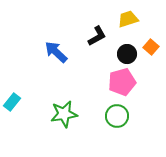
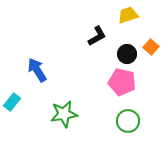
yellow trapezoid: moved 4 px up
blue arrow: moved 19 px left, 18 px down; rotated 15 degrees clockwise
pink pentagon: rotated 28 degrees clockwise
green circle: moved 11 px right, 5 px down
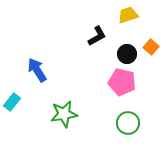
green circle: moved 2 px down
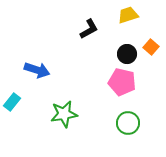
black L-shape: moved 8 px left, 7 px up
blue arrow: rotated 140 degrees clockwise
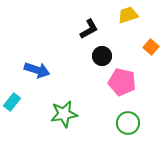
black circle: moved 25 px left, 2 px down
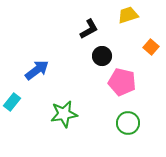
blue arrow: rotated 55 degrees counterclockwise
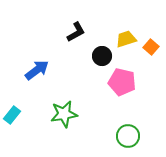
yellow trapezoid: moved 2 px left, 24 px down
black L-shape: moved 13 px left, 3 px down
cyan rectangle: moved 13 px down
green circle: moved 13 px down
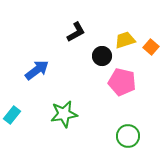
yellow trapezoid: moved 1 px left, 1 px down
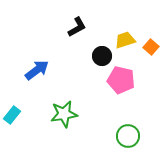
black L-shape: moved 1 px right, 5 px up
pink pentagon: moved 1 px left, 2 px up
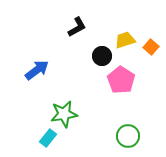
pink pentagon: rotated 20 degrees clockwise
cyan rectangle: moved 36 px right, 23 px down
